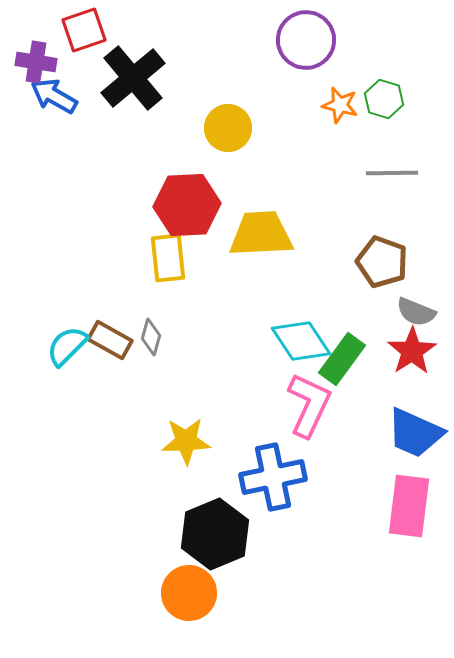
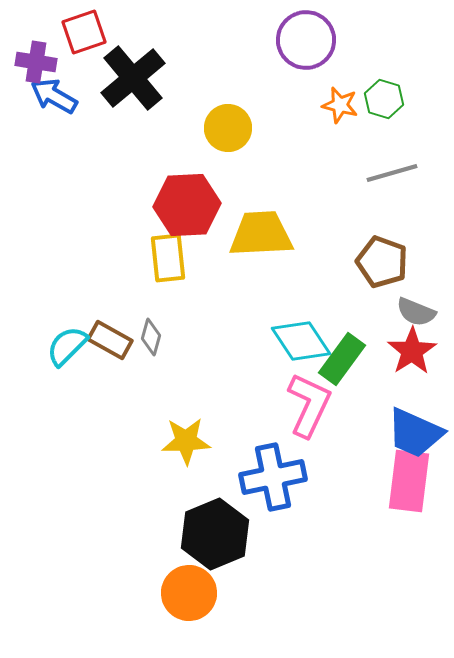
red square: moved 2 px down
gray line: rotated 15 degrees counterclockwise
pink rectangle: moved 25 px up
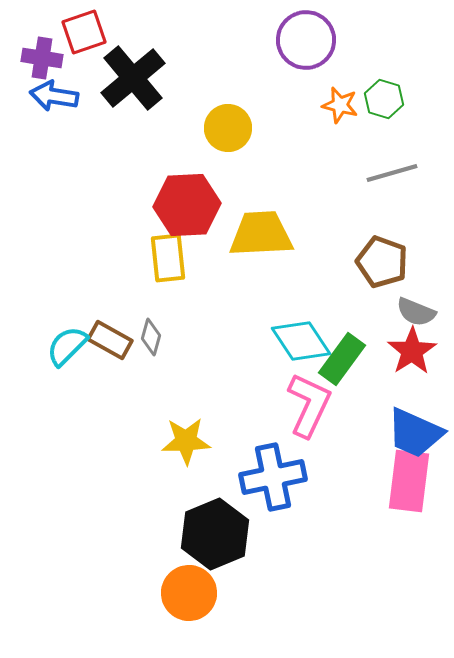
purple cross: moved 6 px right, 4 px up
blue arrow: rotated 21 degrees counterclockwise
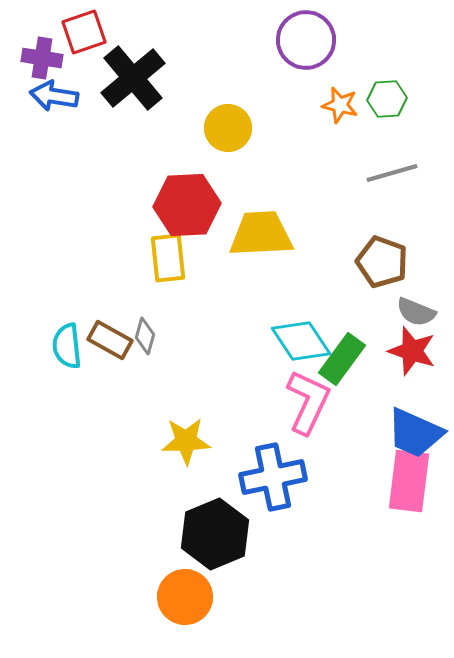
green hexagon: moved 3 px right; rotated 21 degrees counterclockwise
gray diamond: moved 6 px left, 1 px up
cyan semicircle: rotated 51 degrees counterclockwise
red star: rotated 21 degrees counterclockwise
pink L-shape: moved 1 px left, 3 px up
orange circle: moved 4 px left, 4 px down
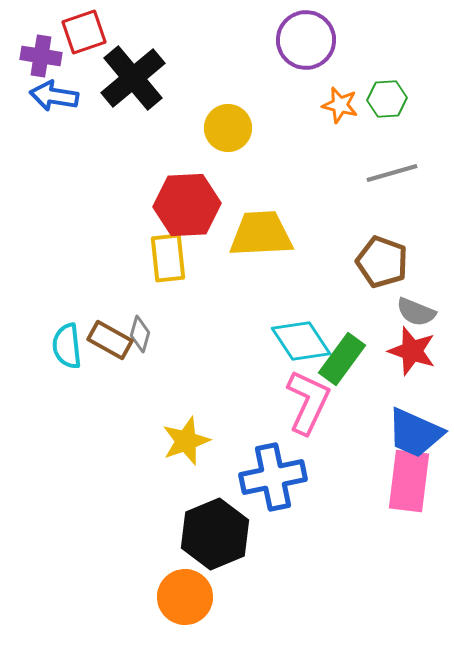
purple cross: moved 1 px left, 2 px up
gray diamond: moved 5 px left, 2 px up
yellow star: rotated 18 degrees counterclockwise
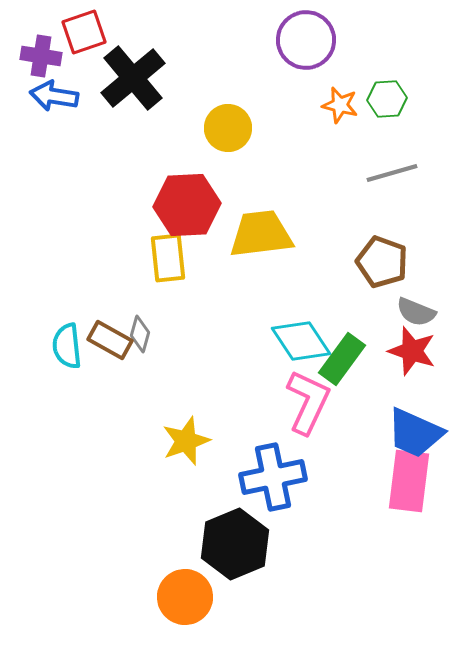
yellow trapezoid: rotated 4 degrees counterclockwise
black hexagon: moved 20 px right, 10 px down
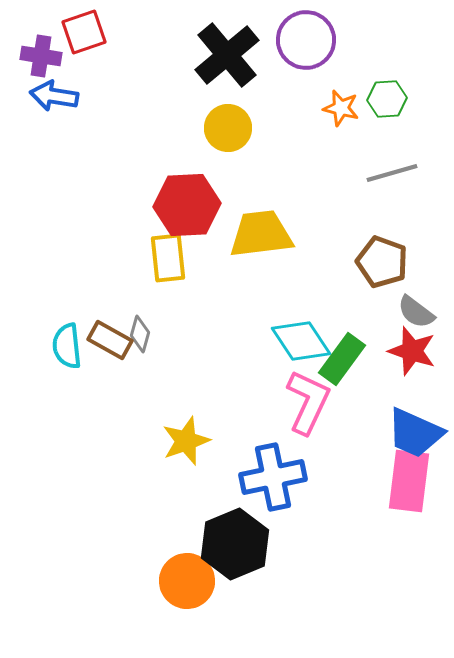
black cross: moved 94 px right, 23 px up
orange star: moved 1 px right, 3 px down
gray semicircle: rotated 15 degrees clockwise
orange circle: moved 2 px right, 16 px up
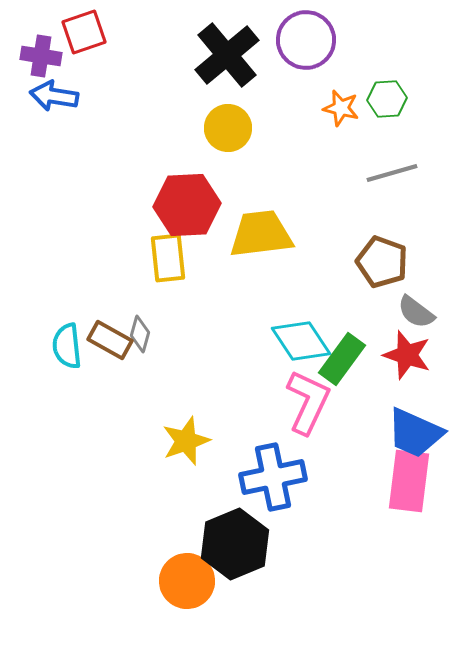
red star: moved 5 px left, 4 px down
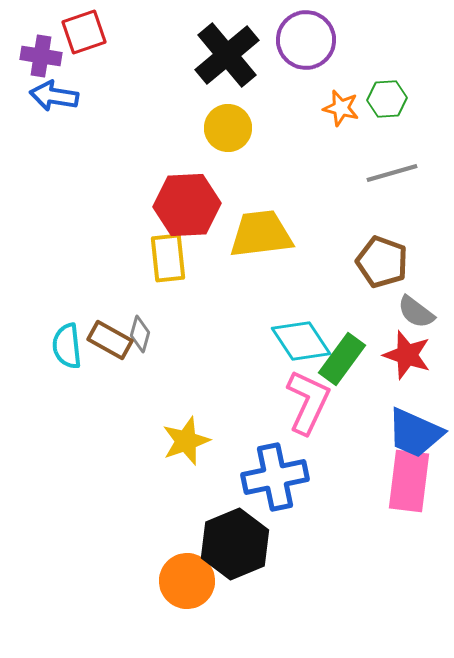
blue cross: moved 2 px right
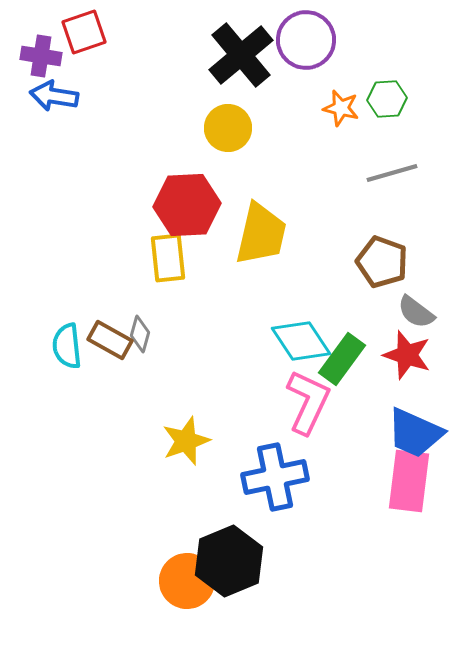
black cross: moved 14 px right
yellow trapezoid: rotated 110 degrees clockwise
black hexagon: moved 6 px left, 17 px down
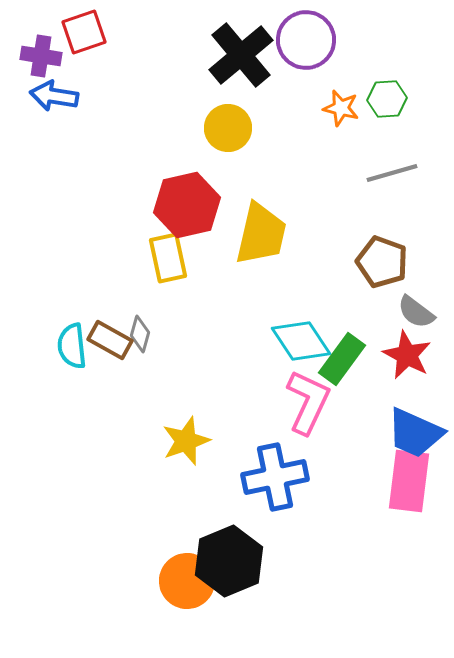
red hexagon: rotated 10 degrees counterclockwise
yellow rectangle: rotated 6 degrees counterclockwise
cyan semicircle: moved 5 px right
red star: rotated 9 degrees clockwise
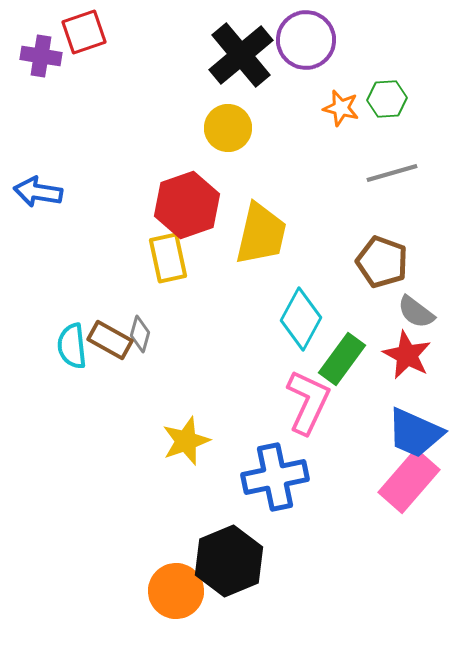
blue arrow: moved 16 px left, 96 px down
red hexagon: rotated 6 degrees counterclockwise
cyan diamond: moved 22 px up; rotated 62 degrees clockwise
pink rectangle: rotated 34 degrees clockwise
orange circle: moved 11 px left, 10 px down
